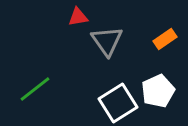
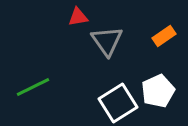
orange rectangle: moved 1 px left, 3 px up
green line: moved 2 px left, 2 px up; rotated 12 degrees clockwise
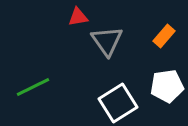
orange rectangle: rotated 15 degrees counterclockwise
white pentagon: moved 9 px right, 5 px up; rotated 16 degrees clockwise
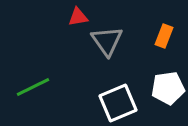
orange rectangle: rotated 20 degrees counterclockwise
white pentagon: moved 1 px right, 2 px down
white square: rotated 9 degrees clockwise
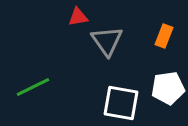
white square: moved 3 px right; rotated 33 degrees clockwise
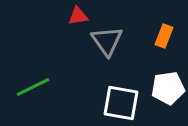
red triangle: moved 1 px up
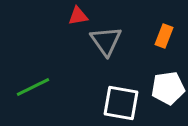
gray triangle: moved 1 px left
